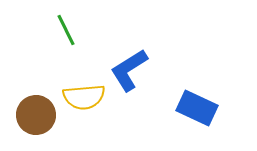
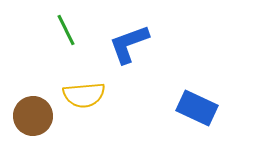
blue L-shape: moved 26 px up; rotated 12 degrees clockwise
yellow semicircle: moved 2 px up
brown circle: moved 3 px left, 1 px down
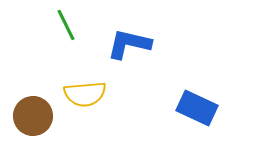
green line: moved 5 px up
blue L-shape: rotated 33 degrees clockwise
yellow semicircle: moved 1 px right, 1 px up
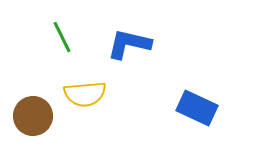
green line: moved 4 px left, 12 px down
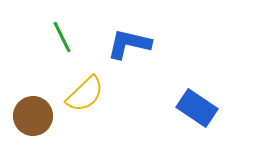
yellow semicircle: rotated 39 degrees counterclockwise
blue rectangle: rotated 9 degrees clockwise
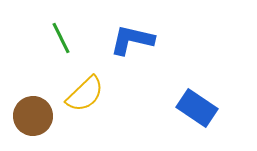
green line: moved 1 px left, 1 px down
blue L-shape: moved 3 px right, 4 px up
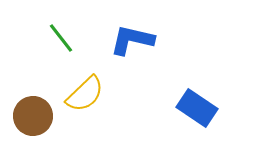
green line: rotated 12 degrees counterclockwise
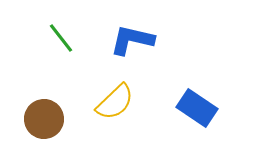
yellow semicircle: moved 30 px right, 8 px down
brown circle: moved 11 px right, 3 px down
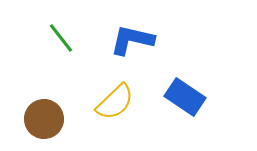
blue rectangle: moved 12 px left, 11 px up
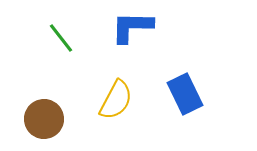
blue L-shape: moved 13 px up; rotated 12 degrees counterclockwise
blue rectangle: moved 3 px up; rotated 30 degrees clockwise
yellow semicircle: moved 1 px right, 2 px up; rotated 18 degrees counterclockwise
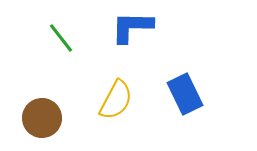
brown circle: moved 2 px left, 1 px up
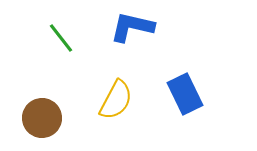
blue L-shape: rotated 12 degrees clockwise
